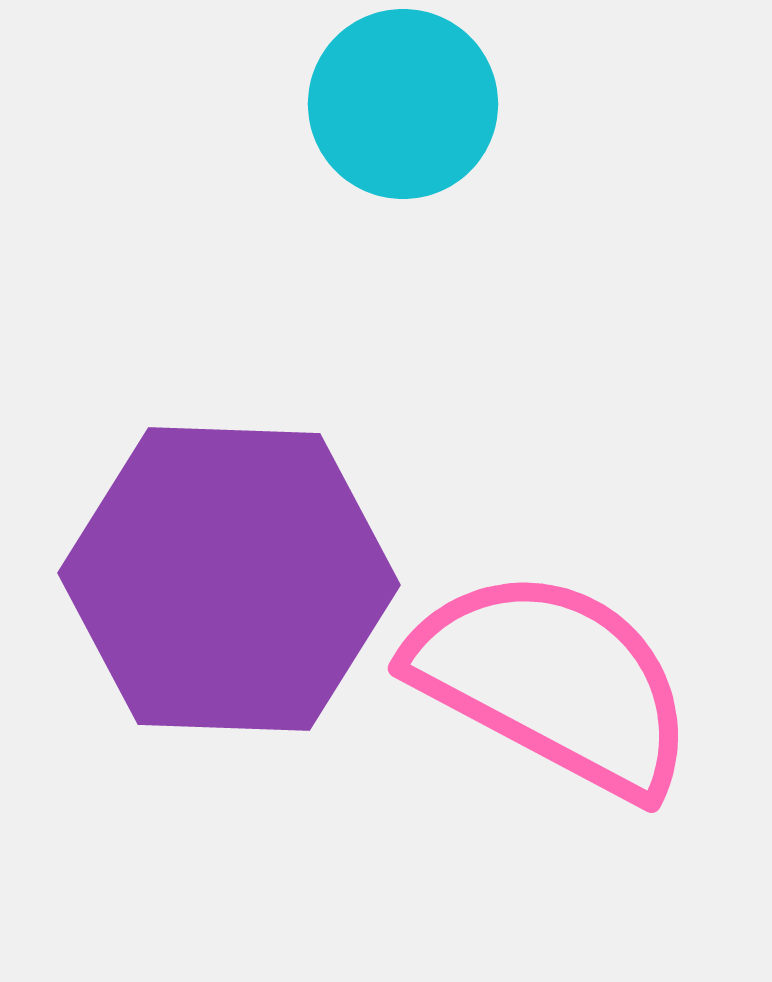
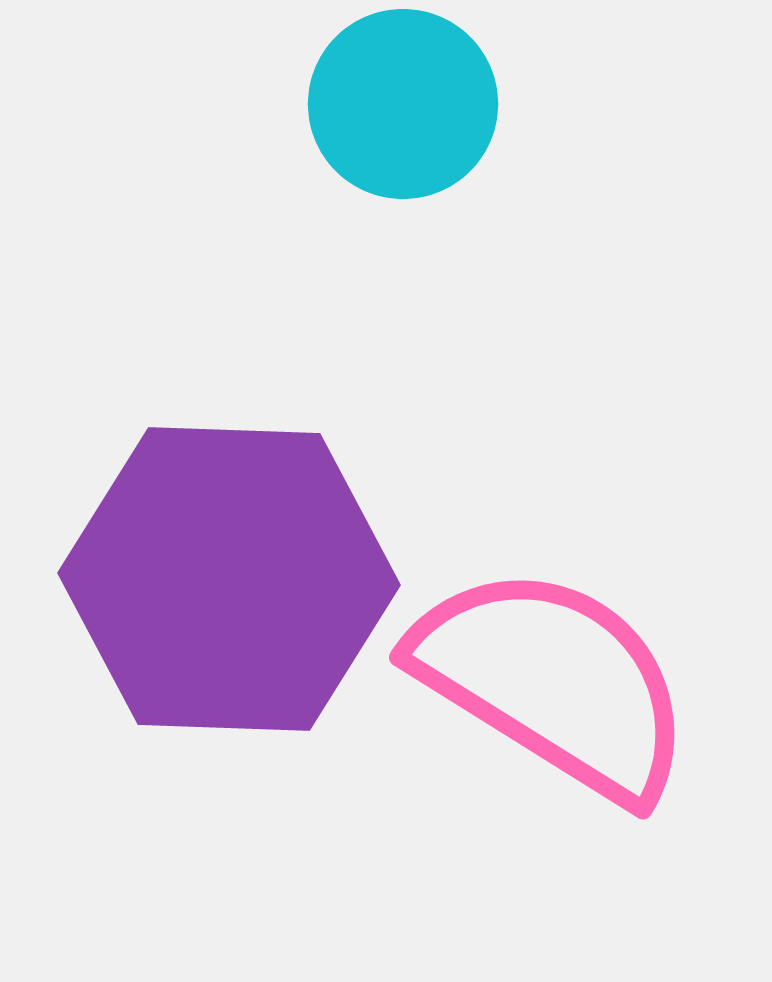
pink semicircle: rotated 4 degrees clockwise
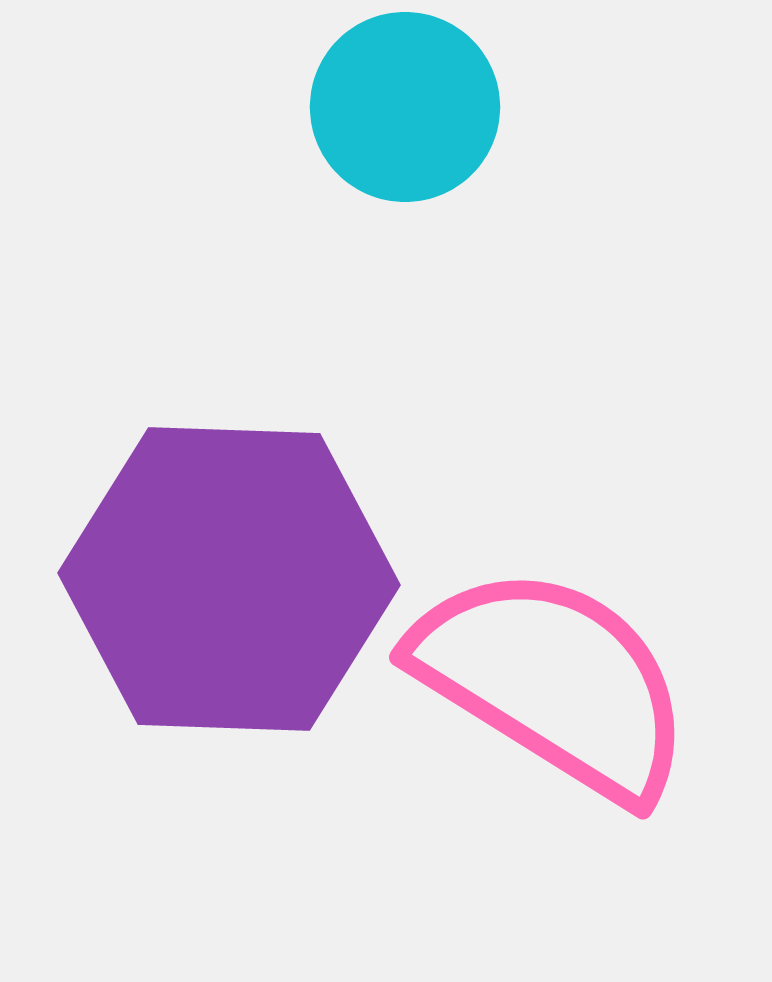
cyan circle: moved 2 px right, 3 px down
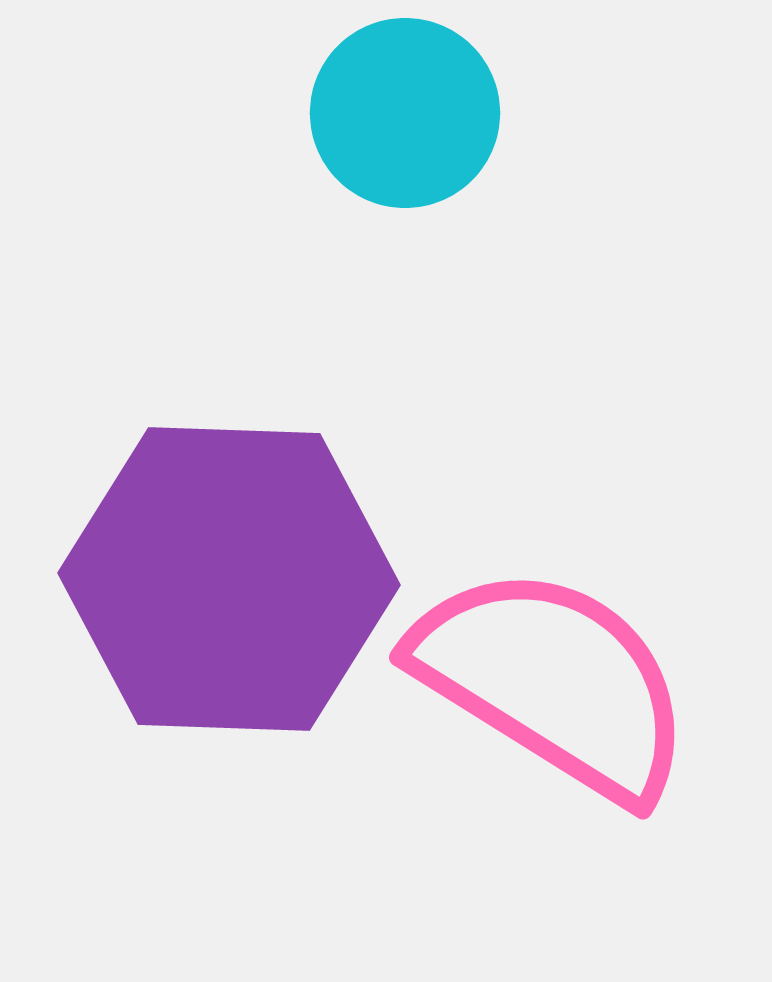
cyan circle: moved 6 px down
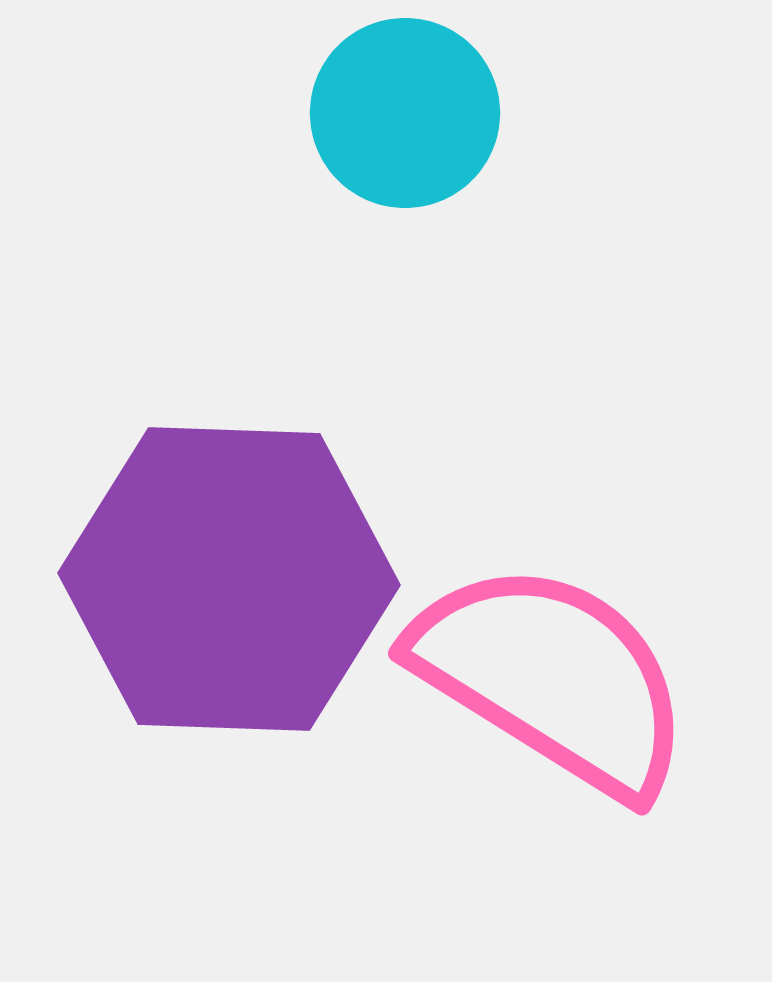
pink semicircle: moved 1 px left, 4 px up
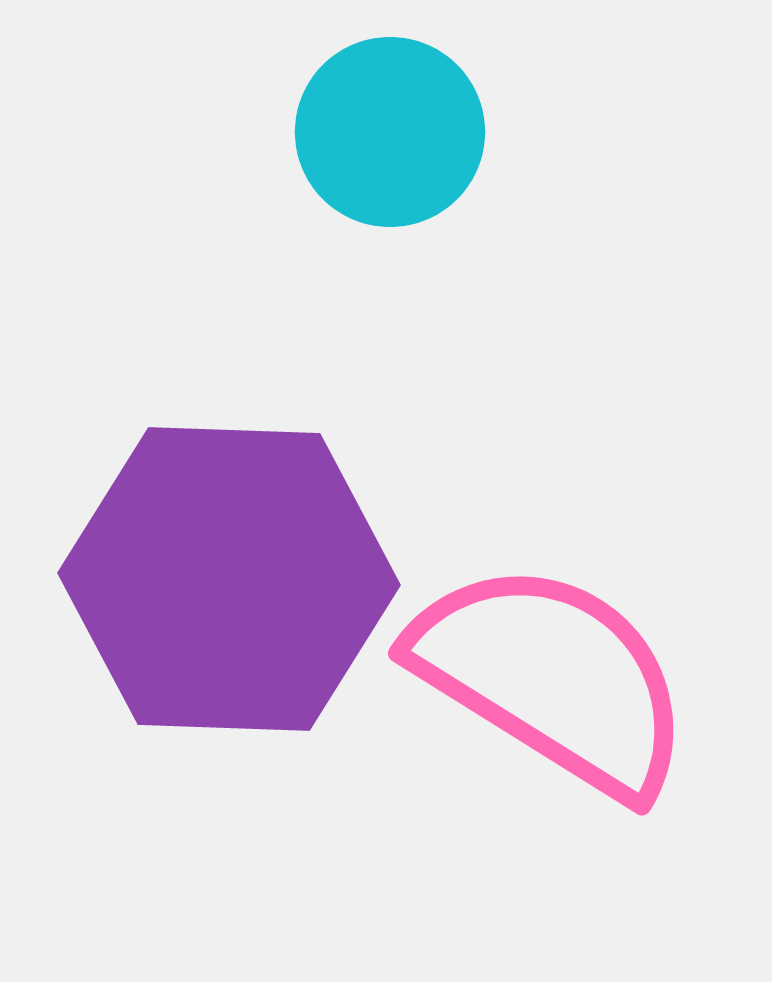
cyan circle: moved 15 px left, 19 px down
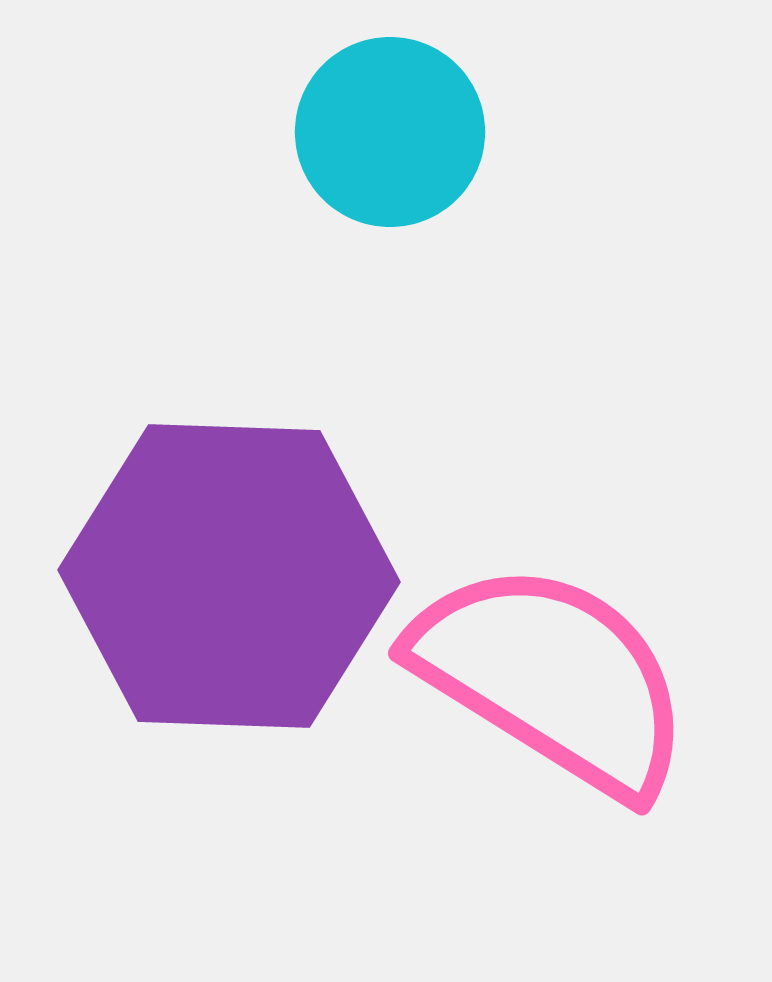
purple hexagon: moved 3 px up
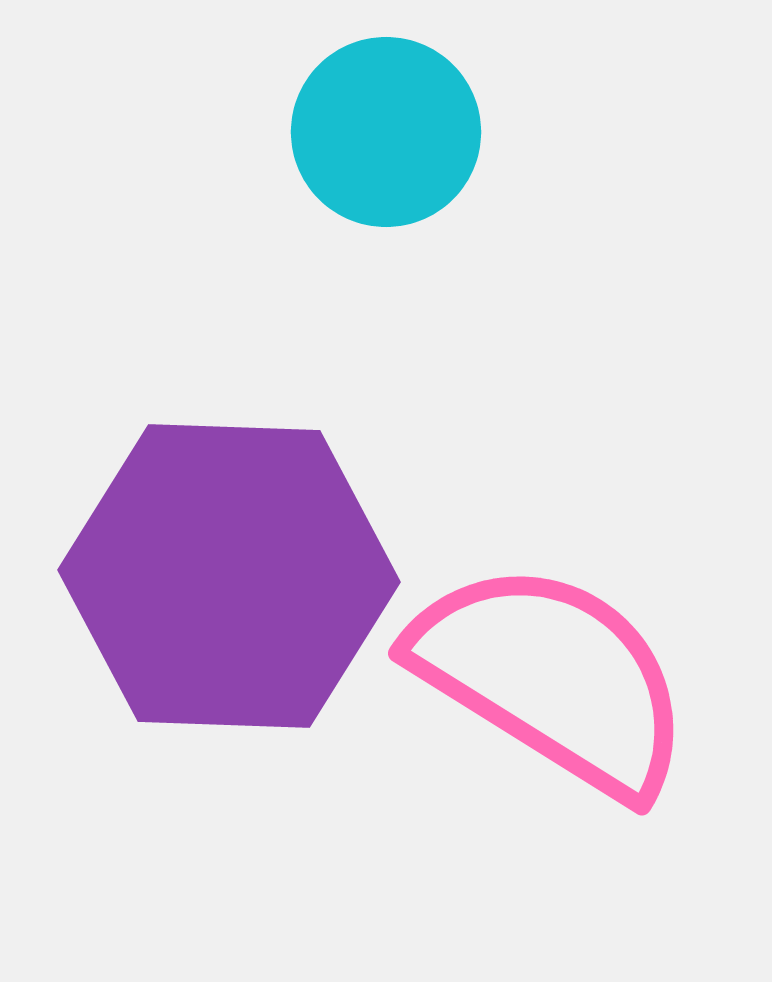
cyan circle: moved 4 px left
